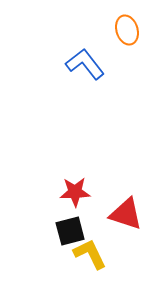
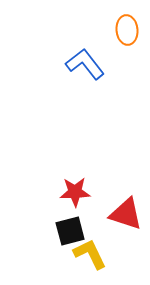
orange ellipse: rotated 12 degrees clockwise
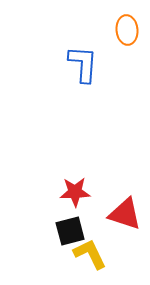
blue L-shape: moved 2 px left; rotated 42 degrees clockwise
red triangle: moved 1 px left
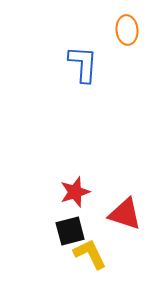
red star: rotated 16 degrees counterclockwise
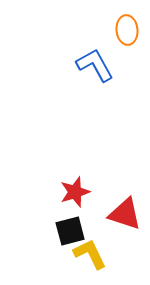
blue L-shape: moved 12 px right, 1 px down; rotated 33 degrees counterclockwise
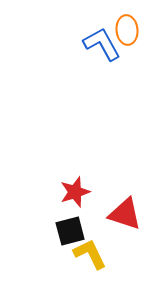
blue L-shape: moved 7 px right, 21 px up
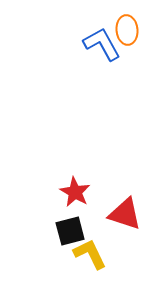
red star: rotated 24 degrees counterclockwise
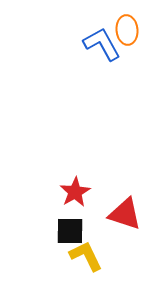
red star: rotated 12 degrees clockwise
black square: rotated 16 degrees clockwise
yellow L-shape: moved 4 px left, 2 px down
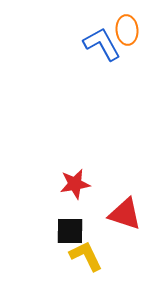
red star: moved 8 px up; rotated 20 degrees clockwise
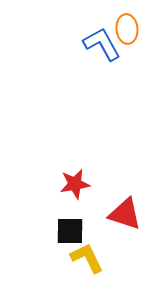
orange ellipse: moved 1 px up
yellow L-shape: moved 1 px right, 2 px down
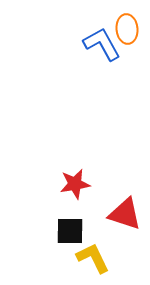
yellow L-shape: moved 6 px right
